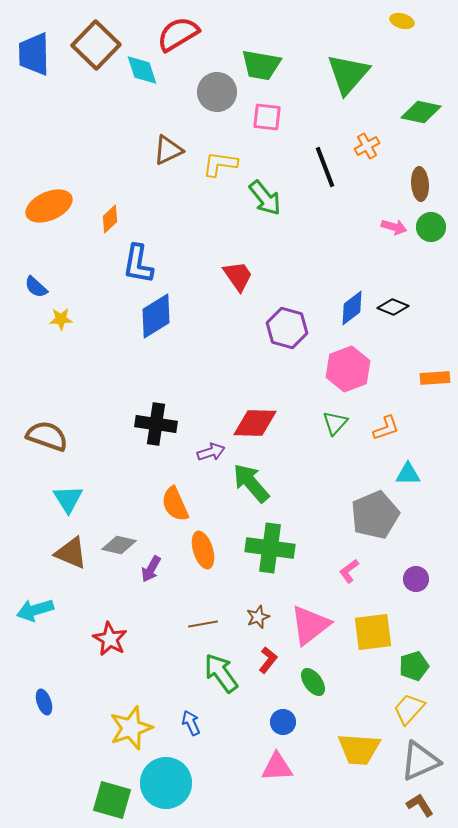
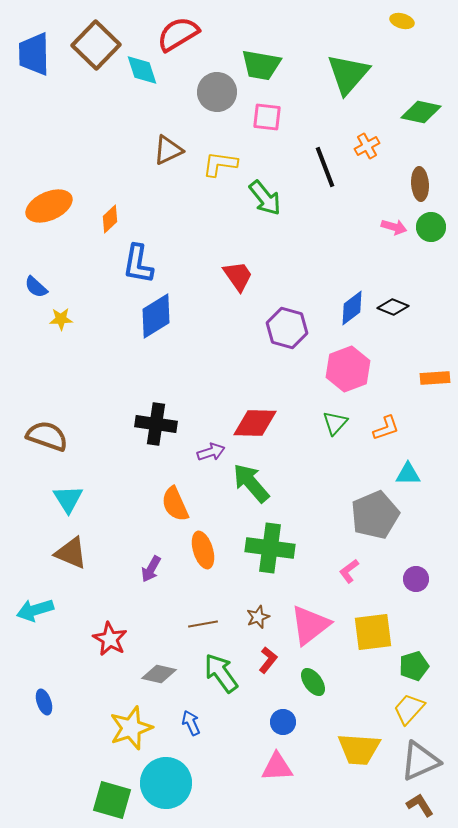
gray diamond at (119, 545): moved 40 px right, 129 px down
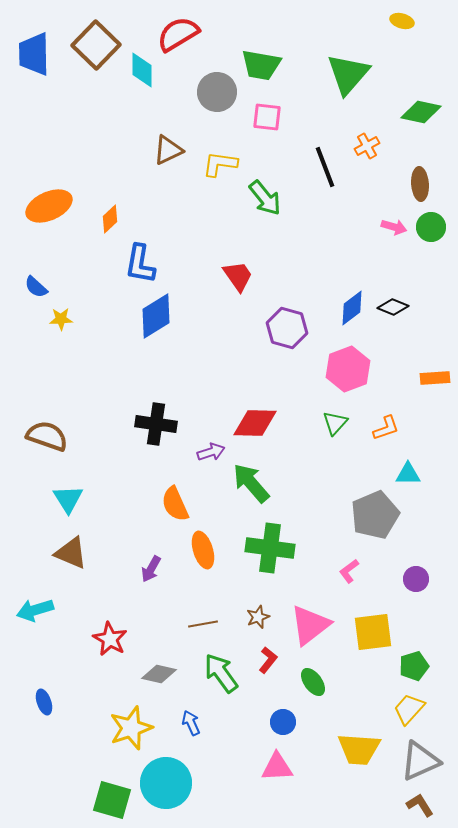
cyan diamond at (142, 70): rotated 18 degrees clockwise
blue L-shape at (138, 264): moved 2 px right
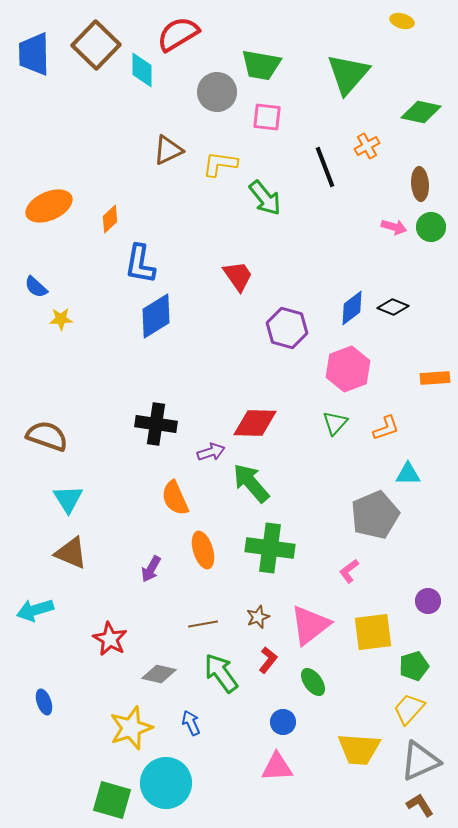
orange semicircle at (175, 504): moved 6 px up
purple circle at (416, 579): moved 12 px right, 22 px down
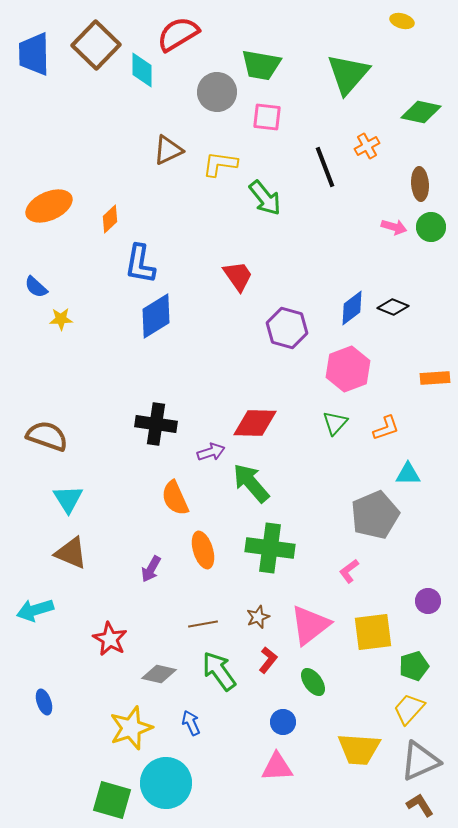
green arrow at (221, 673): moved 2 px left, 2 px up
